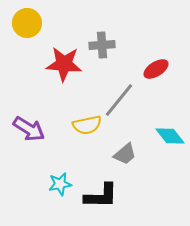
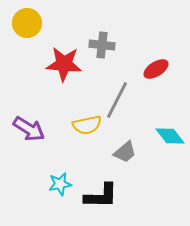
gray cross: rotated 10 degrees clockwise
gray line: moved 2 px left; rotated 12 degrees counterclockwise
gray trapezoid: moved 2 px up
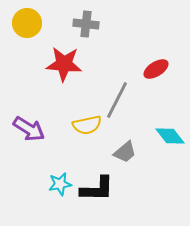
gray cross: moved 16 px left, 21 px up
black L-shape: moved 4 px left, 7 px up
